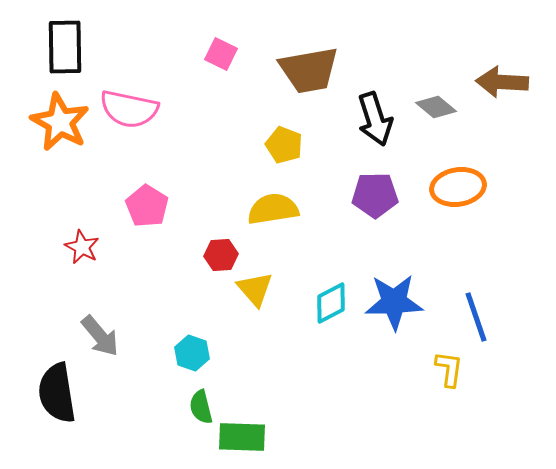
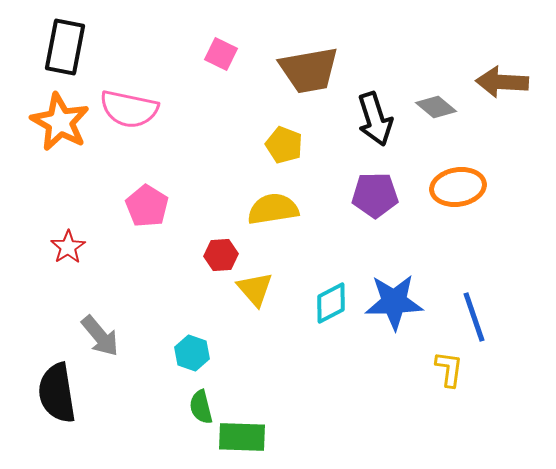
black rectangle: rotated 12 degrees clockwise
red star: moved 14 px left; rotated 12 degrees clockwise
blue line: moved 2 px left
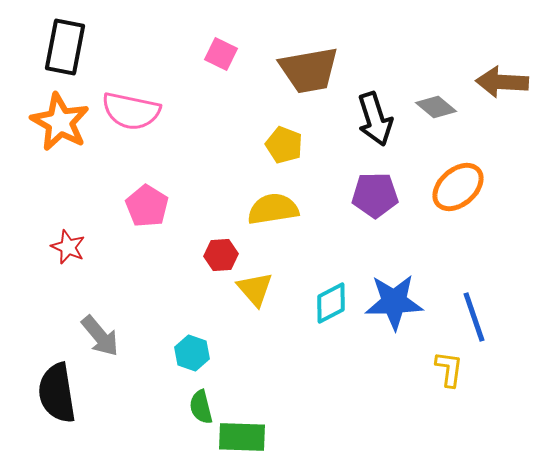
pink semicircle: moved 2 px right, 2 px down
orange ellipse: rotated 32 degrees counterclockwise
red star: rotated 16 degrees counterclockwise
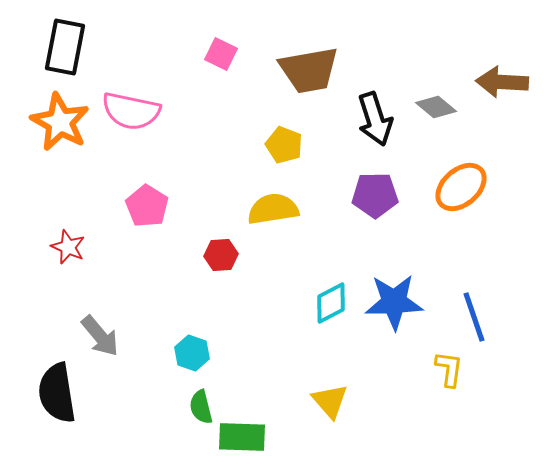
orange ellipse: moved 3 px right
yellow triangle: moved 75 px right, 112 px down
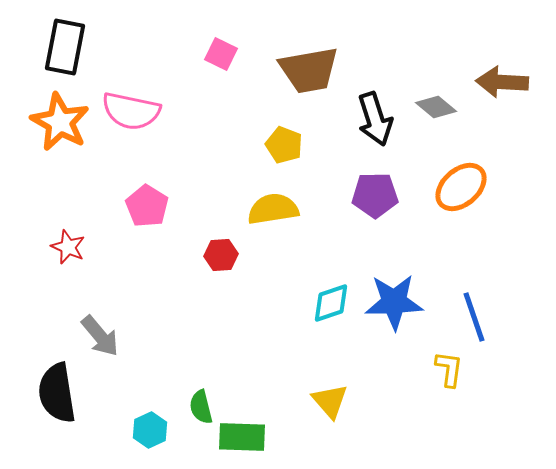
cyan diamond: rotated 9 degrees clockwise
cyan hexagon: moved 42 px left, 77 px down; rotated 16 degrees clockwise
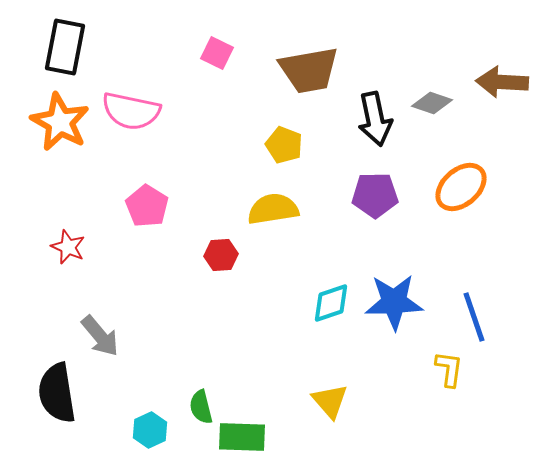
pink square: moved 4 px left, 1 px up
gray diamond: moved 4 px left, 4 px up; rotated 21 degrees counterclockwise
black arrow: rotated 6 degrees clockwise
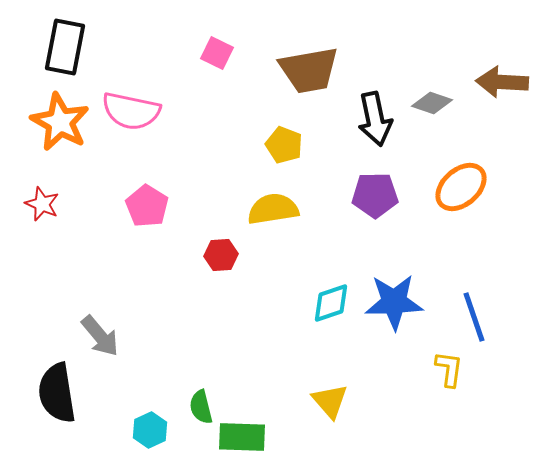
red star: moved 26 px left, 43 px up
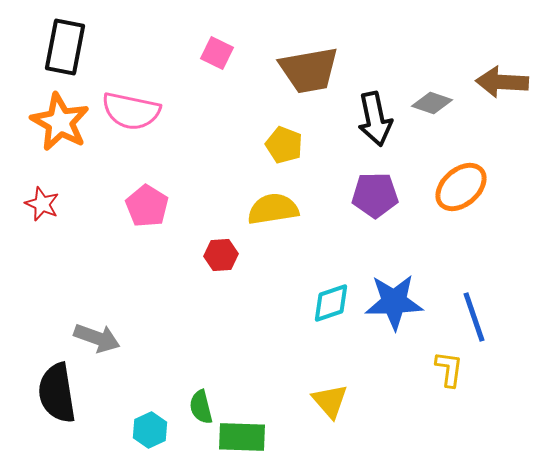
gray arrow: moved 3 px left, 2 px down; rotated 30 degrees counterclockwise
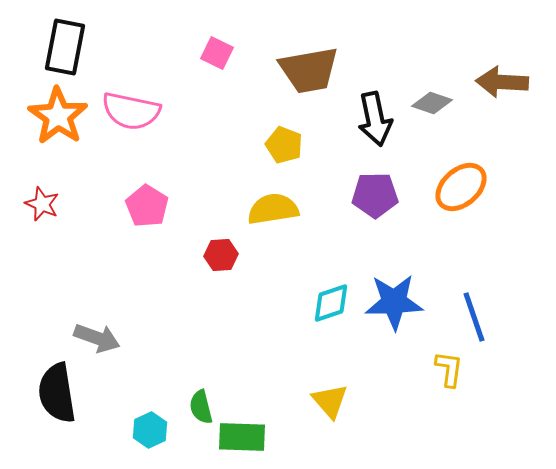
orange star: moved 2 px left, 6 px up; rotated 6 degrees clockwise
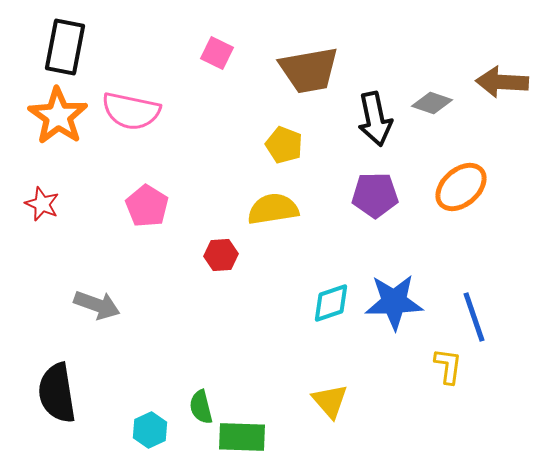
gray arrow: moved 33 px up
yellow L-shape: moved 1 px left, 3 px up
